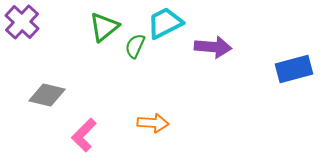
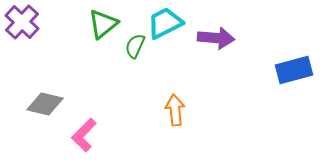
green triangle: moved 1 px left, 3 px up
purple arrow: moved 3 px right, 9 px up
blue rectangle: moved 1 px down
gray diamond: moved 2 px left, 9 px down
orange arrow: moved 22 px right, 13 px up; rotated 100 degrees counterclockwise
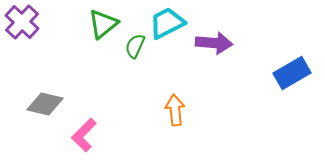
cyan trapezoid: moved 2 px right
purple arrow: moved 2 px left, 5 px down
blue rectangle: moved 2 px left, 3 px down; rotated 15 degrees counterclockwise
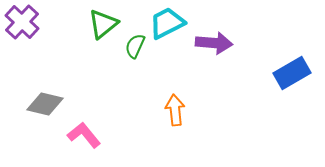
pink L-shape: rotated 96 degrees clockwise
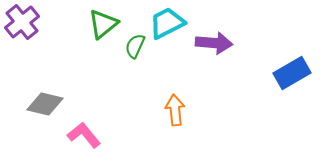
purple cross: rotated 8 degrees clockwise
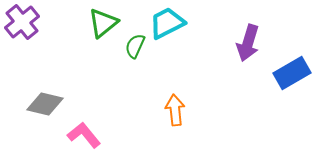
green triangle: moved 1 px up
purple arrow: moved 34 px right; rotated 102 degrees clockwise
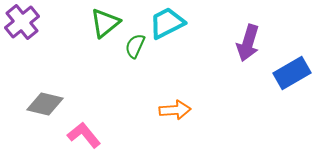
green triangle: moved 2 px right
orange arrow: rotated 92 degrees clockwise
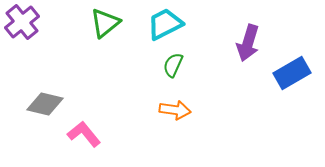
cyan trapezoid: moved 2 px left, 1 px down
green semicircle: moved 38 px right, 19 px down
orange arrow: rotated 12 degrees clockwise
pink L-shape: moved 1 px up
